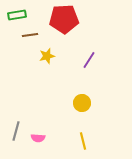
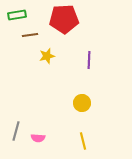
purple line: rotated 30 degrees counterclockwise
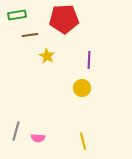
yellow star: rotated 28 degrees counterclockwise
yellow circle: moved 15 px up
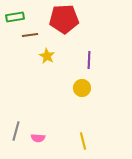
green rectangle: moved 2 px left, 2 px down
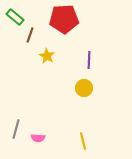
green rectangle: rotated 48 degrees clockwise
brown line: rotated 63 degrees counterclockwise
yellow circle: moved 2 px right
gray line: moved 2 px up
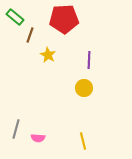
yellow star: moved 1 px right, 1 px up
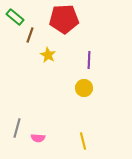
gray line: moved 1 px right, 1 px up
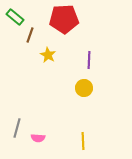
yellow line: rotated 12 degrees clockwise
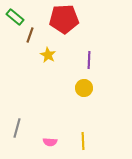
pink semicircle: moved 12 px right, 4 px down
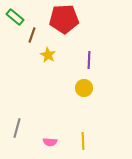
brown line: moved 2 px right
